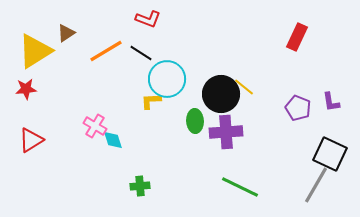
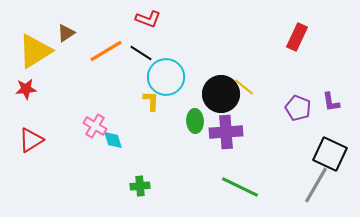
cyan circle: moved 1 px left, 2 px up
yellow L-shape: rotated 95 degrees clockwise
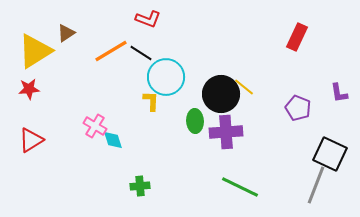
orange line: moved 5 px right
red star: moved 3 px right
purple L-shape: moved 8 px right, 9 px up
gray line: rotated 9 degrees counterclockwise
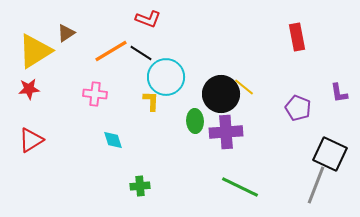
red rectangle: rotated 36 degrees counterclockwise
pink cross: moved 32 px up; rotated 25 degrees counterclockwise
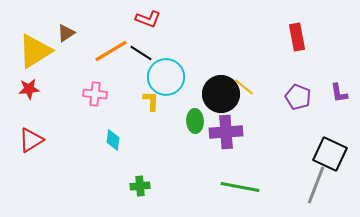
purple pentagon: moved 11 px up
cyan diamond: rotated 25 degrees clockwise
green line: rotated 15 degrees counterclockwise
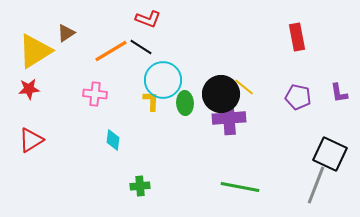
black line: moved 6 px up
cyan circle: moved 3 px left, 3 px down
purple pentagon: rotated 10 degrees counterclockwise
green ellipse: moved 10 px left, 18 px up
purple cross: moved 3 px right, 14 px up
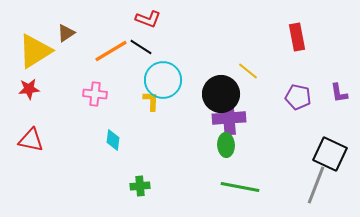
yellow line: moved 4 px right, 16 px up
green ellipse: moved 41 px right, 42 px down
red triangle: rotated 44 degrees clockwise
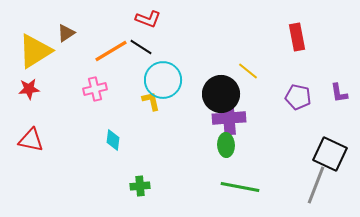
pink cross: moved 5 px up; rotated 20 degrees counterclockwise
yellow L-shape: rotated 15 degrees counterclockwise
